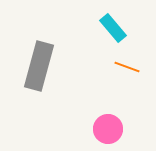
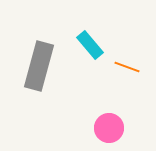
cyan rectangle: moved 23 px left, 17 px down
pink circle: moved 1 px right, 1 px up
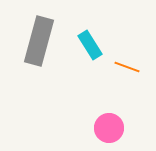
cyan rectangle: rotated 8 degrees clockwise
gray rectangle: moved 25 px up
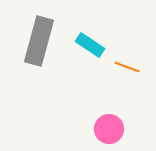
cyan rectangle: rotated 24 degrees counterclockwise
pink circle: moved 1 px down
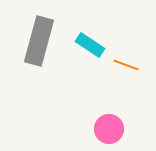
orange line: moved 1 px left, 2 px up
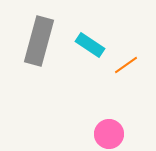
orange line: rotated 55 degrees counterclockwise
pink circle: moved 5 px down
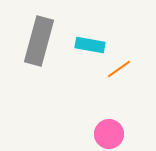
cyan rectangle: rotated 24 degrees counterclockwise
orange line: moved 7 px left, 4 px down
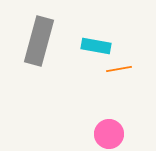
cyan rectangle: moved 6 px right, 1 px down
orange line: rotated 25 degrees clockwise
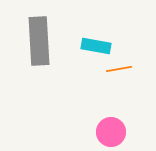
gray rectangle: rotated 18 degrees counterclockwise
pink circle: moved 2 px right, 2 px up
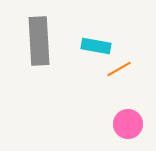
orange line: rotated 20 degrees counterclockwise
pink circle: moved 17 px right, 8 px up
